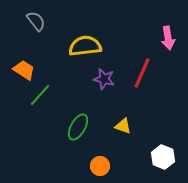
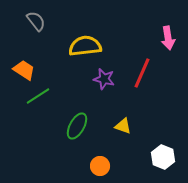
green line: moved 2 px left, 1 px down; rotated 15 degrees clockwise
green ellipse: moved 1 px left, 1 px up
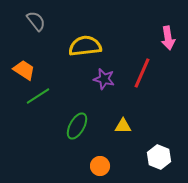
yellow triangle: rotated 18 degrees counterclockwise
white hexagon: moved 4 px left
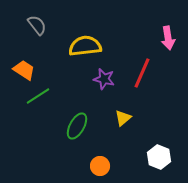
gray semicircle: moved 1 px right, 4 px down
yellow triangle: moved 8 px up; rotated 42 degrees counterclockwise
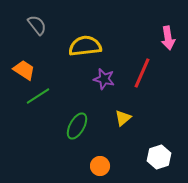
white hexagon: rotated 20 degrees clockwise
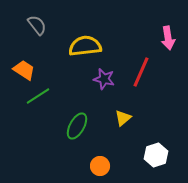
red line: moved 1 px left, 1 px up
white hexagon: moved 3 px left, 2 px up
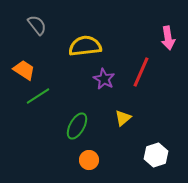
purple star: rotated 15 degrees clockwise
orange circle: moved 11 px left, 6 px up
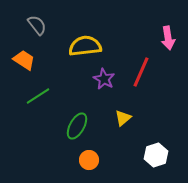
orange trapezoid: moved 10 px up
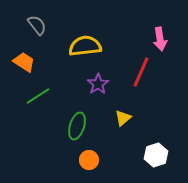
pink arrow: moved 8 px left, 1 px down
orange trapezoid: moved 2 px down
purple star: moved 6 px left, 5 px down; rotated 10 degrees clockwise
green ellipse: rotated 12 degrees counterclockwise
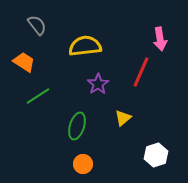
orange circle: moved 6 px left, 4 px down
